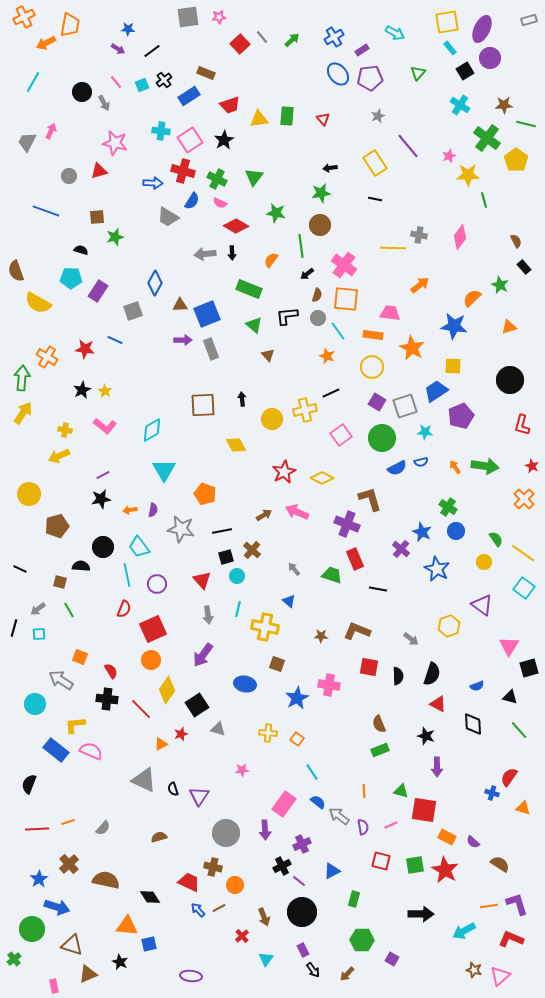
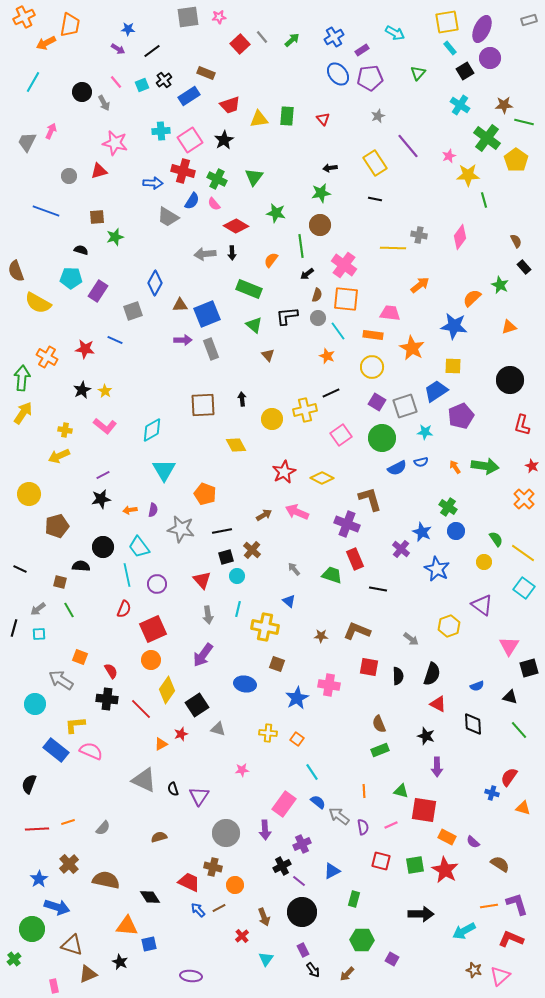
green line at (526, 124): moved 2 px left, 2 px up
cyan cross at (161, 131): rotated 12 degrees counterclockwise
pink semicircle at (220, 203): moved 6 px left, 1 px down; rotated 24 degrees clockwise
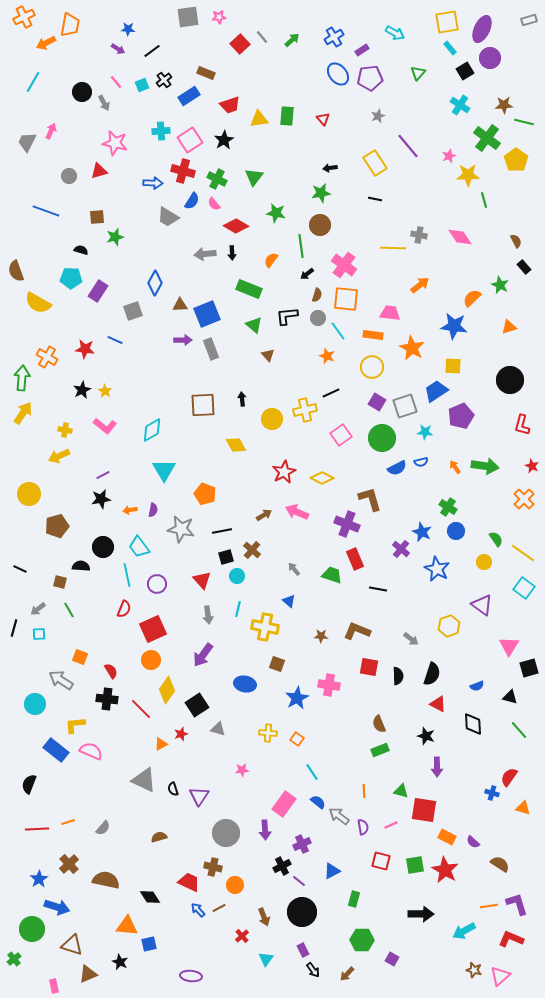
pink diamond at (460, 237): rotated 70 degrees counterclockwise
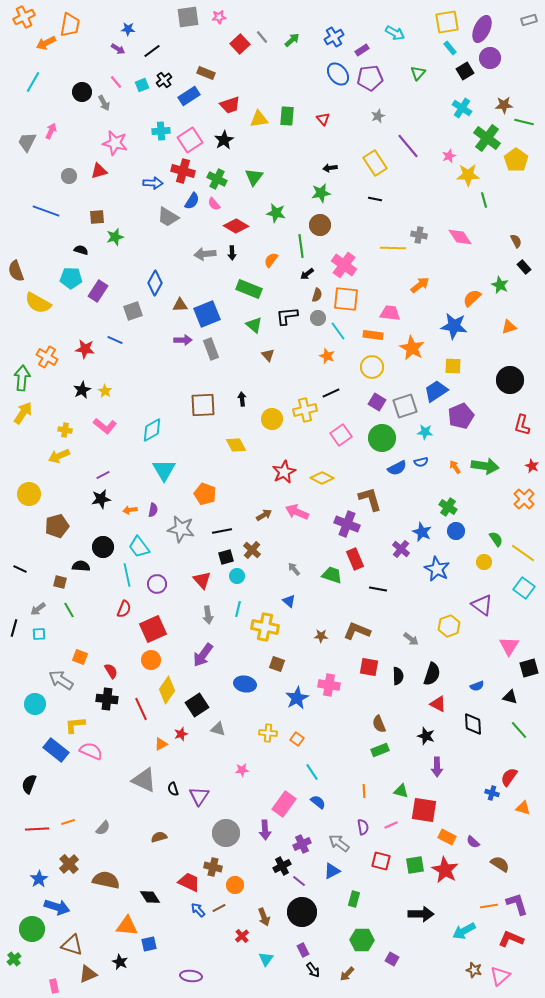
cyan cross at (460, 105): moved 2 px right, 3 px down
red line at (141, 709): rotated 20 degrees clockwise
gray arrow at (339, 816): moved 27 px down
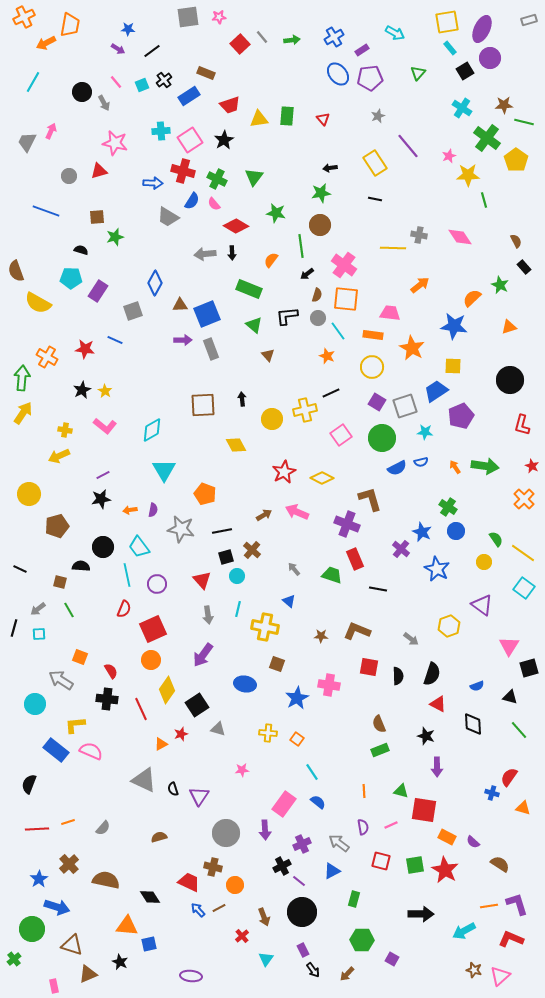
green arrow at (292, 40): rotated 35 degrees clockwise
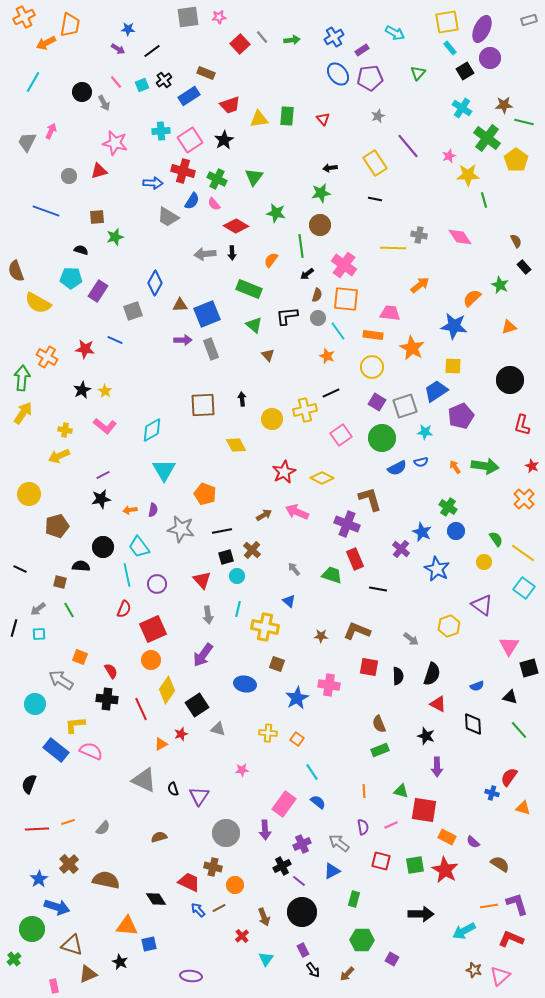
black diamond at (150, 897): moved 6 px right, 2 px down
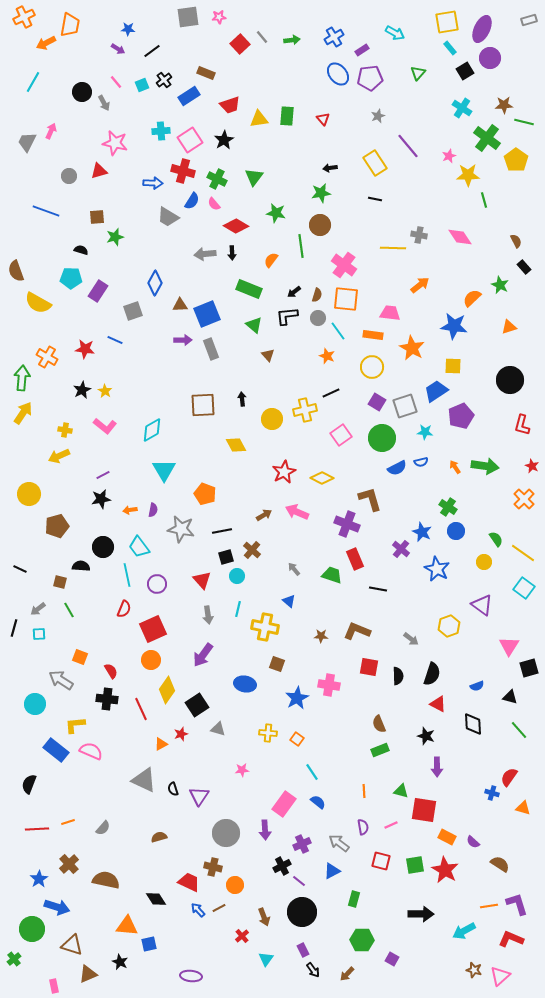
black arrow at (307, 274): moved 13 px left, 18 px down
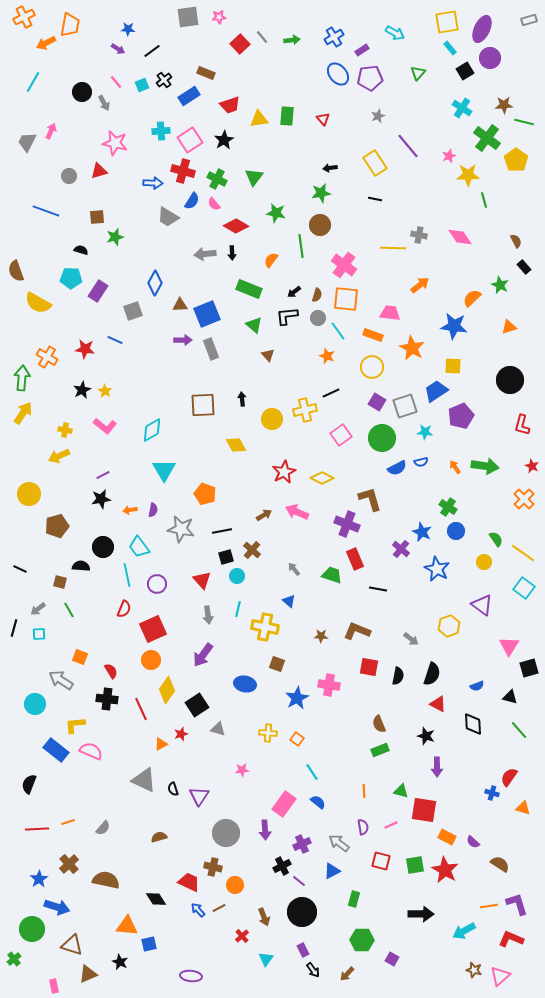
orange rectangle at (373, 335): rotated 12 degrees clockwise
black semicircle at (398, 676): rotated 12 degrees clockwise
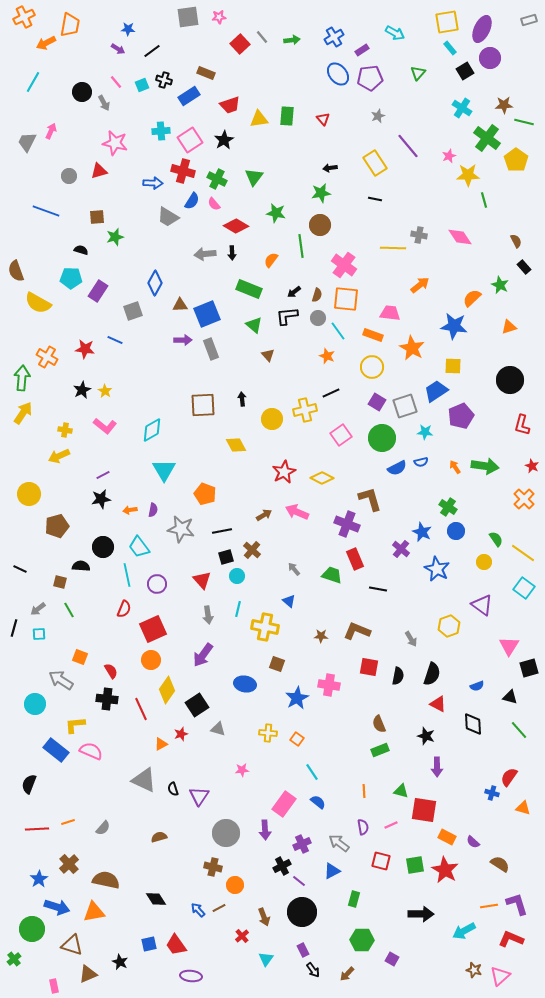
black cross at (164, 80): rotated 35 degrees counterclockwise
gray arrow at (411, 639): rotated 21 degrees clockwise
red trapezoid at (189, 882): moved 13 px left, 63 px down; rotated 150 degrees counterclockwise
orange triangle at (127, 926): moved 33 px left, 14 px up; rotated 15 degrees counterclockwise
